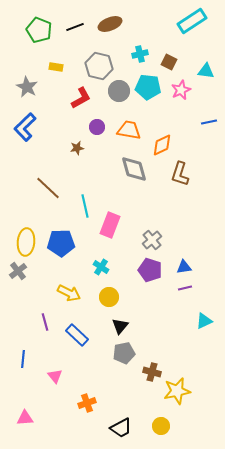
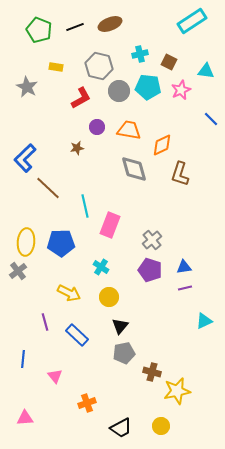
blue line at (209, 122): moved 2 px right, 3 px up; rotated 56 degrees clockwise
blue L-shape at (25, 127): moved 31 px down
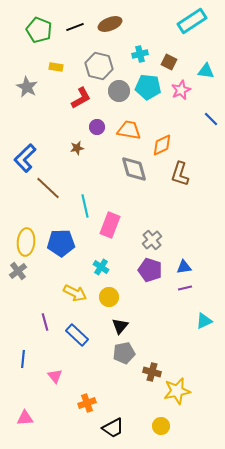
yellow arrow at (69, 293): moved 6 px right
black trapezoid at (121, 428): moved 8 px left
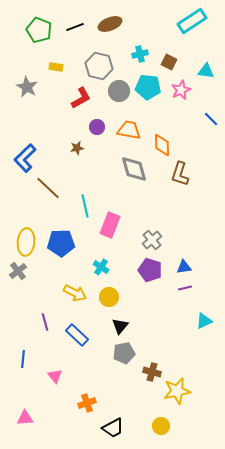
orange diamond at (162, 145): rotated 65 degrees counterclockwise
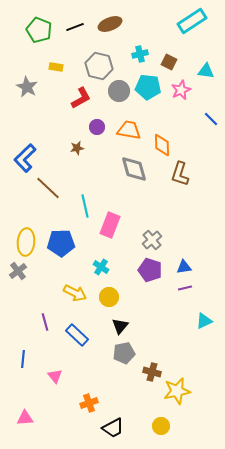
orange cross at (87, 403): moved 2 px right
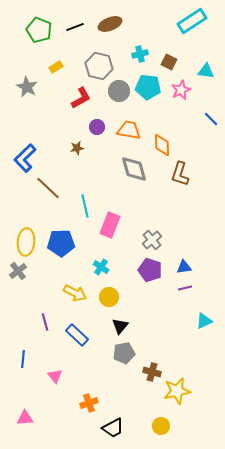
yellow rectangle at (56, 67): rotated 40 degrees counterclockwise
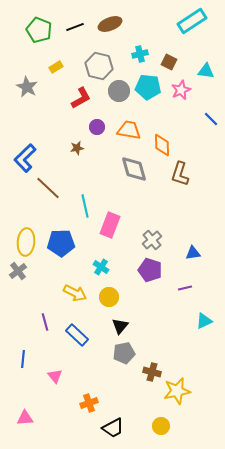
blue triangle at (184, 267): moved 9 px right, 14 px up
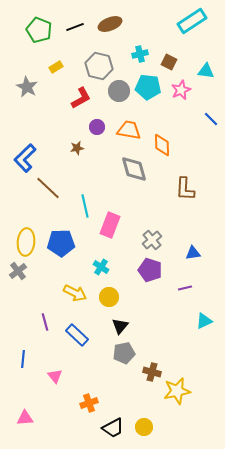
brown L-shape at (180, 174): moved 5 px right, 15 px down; rotated 15 degrees counterclockwise
yellow circle at (161, 426): moved 17 px left, 1 px down
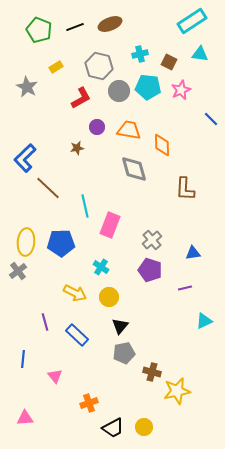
cyan triangle at (206, 71): moved 6 px left, 17 px up
